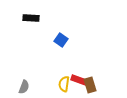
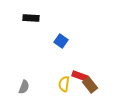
blue square: moved 1 px down
red rectangle: moved 1 px right, 4 px up
brown rectangle: rotated 21 degrees counterclockwise
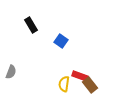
black rectangle: moved 7 px down; rotated 56 degrees clockwise
gray semicircle: moved 13 px left, 15 px up
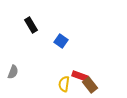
gray semicircle: moved 2 px right
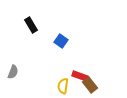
yellow semicircle: moved 1 px left, 2 px down
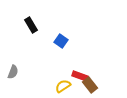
yellow semicircle: rotated 49 degrees clockwise
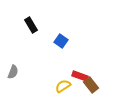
brown rectangle: moved 1 px right
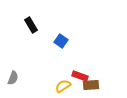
gray semicircle: moved 6 px down
brown rectangle: rotated 56 degrees counterclockwise
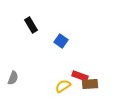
brown rectangle: moved 1 px left, 1 px up
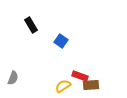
brown rectangle: moved 1 px right, 1 px down
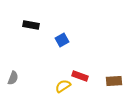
black rectangle: rotated 49 degrees counterclockwise
blue square: moved 1 px right, 1 px up; rotated 24 degrees clockwise
brown rectangle: moved 23 px right, 4 px up
